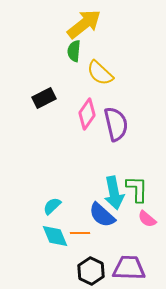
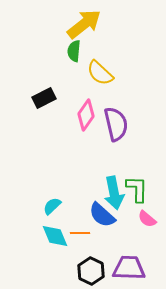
pink diamond: moved 1 px left, 1 px down
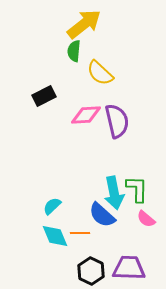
black rectangle: moved 2 px up
pink diamond: rotated 52 degrees clockwise
purple semicircle: moved 1 px right, 3 px up
pink semicircle: moved 1 px left
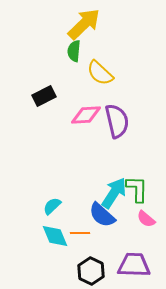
yellow arrow: rotated 6 degrees counterclockwise
cyan arrow: rotated 136 degrees counterclockwise
purple trapezoid: moved 5 px right, 3 px up
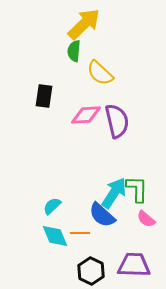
black rectangle: rotated 55 degrees counterclockwise
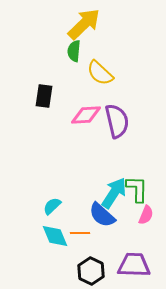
pink semicircle: moved 4 px up; rotated 108 degrees counterclockwise
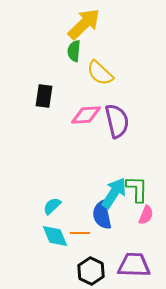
blue semicircle: rotated 36 degrees clockwise
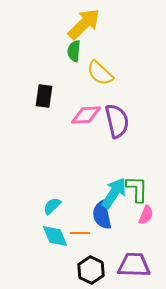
black hexagon: moved 1 px up
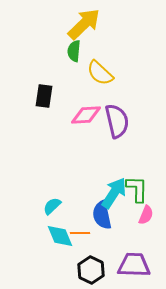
cyan diamond: moved 5 px right
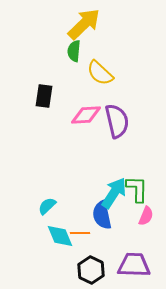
cyan semicircle: moved 5 px left
pink semicircle: moved 1 px down
